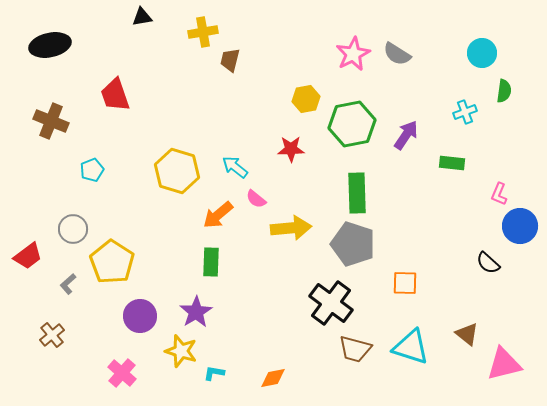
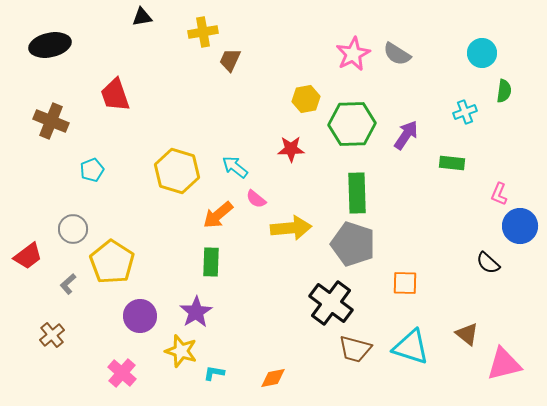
brown trapezoid at (230, 60): rotated 10 degrees clockwise
green hexagon at (352, 124): rotated 9 degrees clockwise
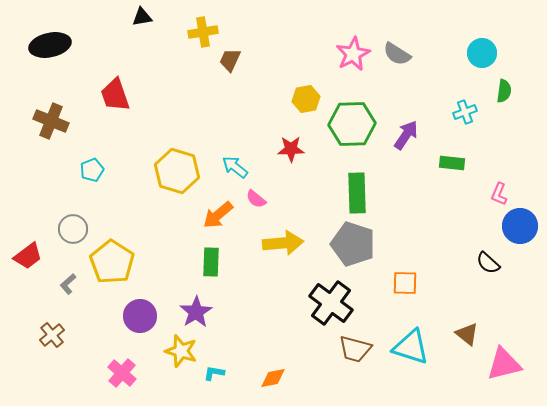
yellow arrow at (291, 228): moved 8 px left, 15 px down
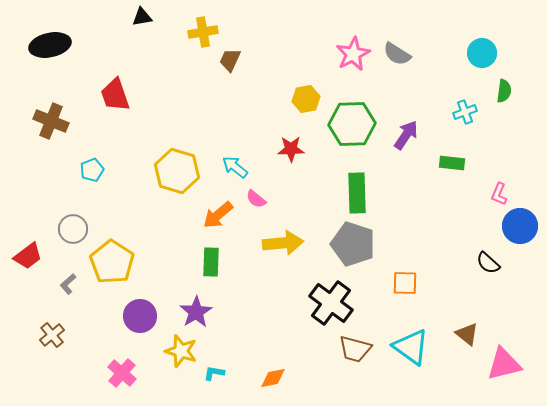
cyan triangle at (411, 347): rotated 18 degrees clockwise
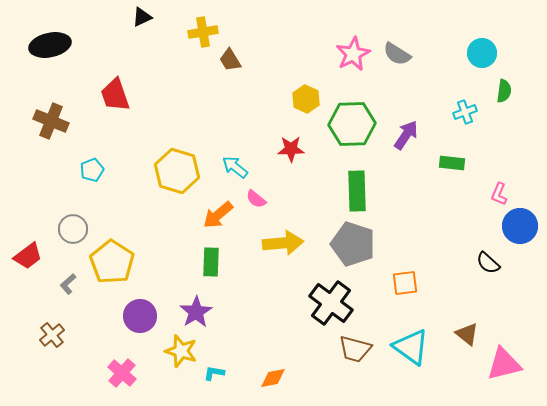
black triangle at (142, 17): rotated 15 degrees counterclockwise
brown trapezoid at (230, 60): rotated 55 degrees counterclockwise
yellow hexagon at (306, 99): rotated 24 degrees counterclockwise
green rectangle at (357, 193): moved 2 px up
orange square at (405, 283): rotated 8 degrees counterclockwise
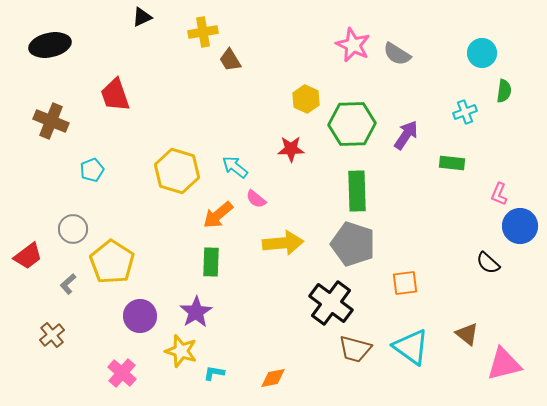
pink star at (353, 54): moved 9 px up; rotated 20 degrees counterclockwise
